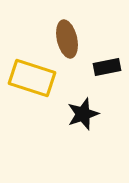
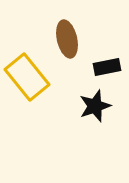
yellow rectangle: moved 5 px left, 1 px up; rotated 33 degrees clockwise
black star: moved 12 px right, 8 px up
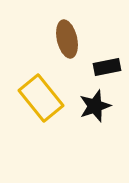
yellow rectangle: moved 14 px right, 21 px down
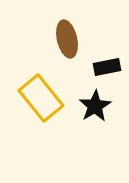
black star: rotated 12 degrees counterclockwise
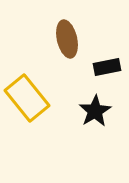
yellow rectangle: moved 14 px left
black star: moved 5 px down
